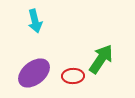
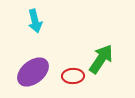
purple ellipse: moved 1 px left, 1 px up
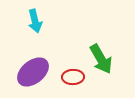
green arrow: rotated 116 degrees clockwise
red ellipse: moved 1 px down
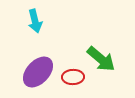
green arrow: rotated 20 degrees counterclockwise
purple ellipse: moved 5 px right; rotated 8 degrees counterclockwise
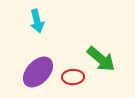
cyan arrow: moved 2 px right
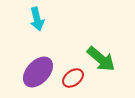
cyan arrow: moved 2 px up
red ellipse: moved 1 px down; rotated 35 degrees counterclockwise
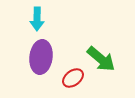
cyan arrow: rotated 15 degrees clockwise
purple ellipse: moved 3 px right, 15 px up; rotated 36 degrees counterclockwise
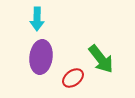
green arrow: rotated 12 degrees clockwise
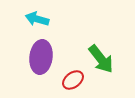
cyan arrow: rotated 105 degrees clockwise
red ellipse: moved 2 px down
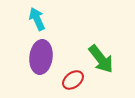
cyan arrow: rotated 50 degrees clockwise
